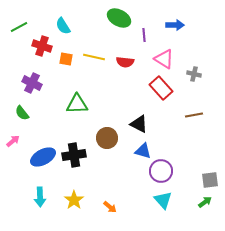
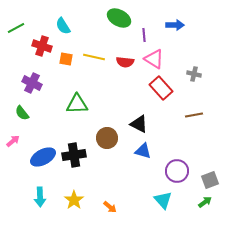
green line: moved 3 px left, 1 px down
pink triangle: moved 10 px left
purple circle: moved 16 px right
gray square: rotated 12 degrees counterclockwise
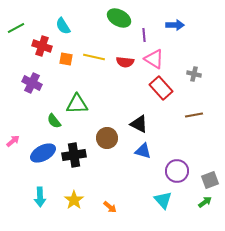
green semicircle: moved 32 px right, 8 px down
blue ellipse: moved 4 px up
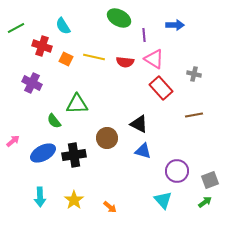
orange square: rotated 16 degrees clockwise
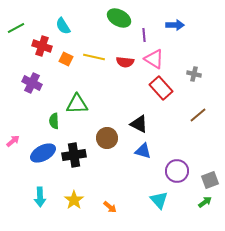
brown line: moved 4 px right; rotated 30 degrees counterclockwise
green semicircle: rotated 35 degrees clockwise
cyan triangle: moved 4 px left
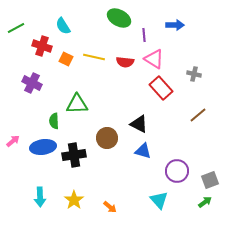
blue ellipse: moved 6 px up; rotated 20 degrees clockwise
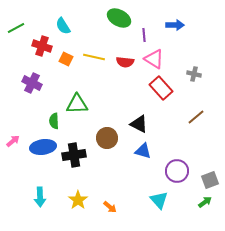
brown line: moved 2 px left, 2 px down
yellow star: moved 4 px right
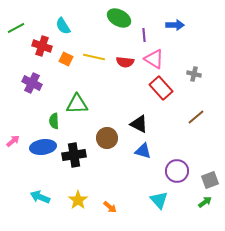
cyan arrow: rotated 114 degrees clockwise
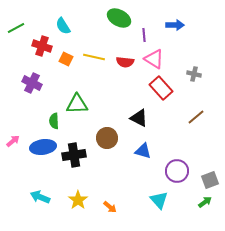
black triangle: moved 6 px up
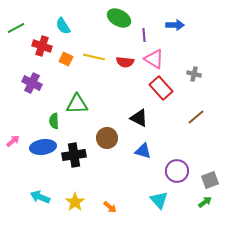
yellow star: moved 3 px left, 2 px down
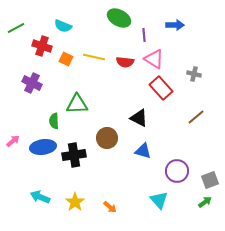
cyan semicircle: rotated 36 degrees counterclockwise
